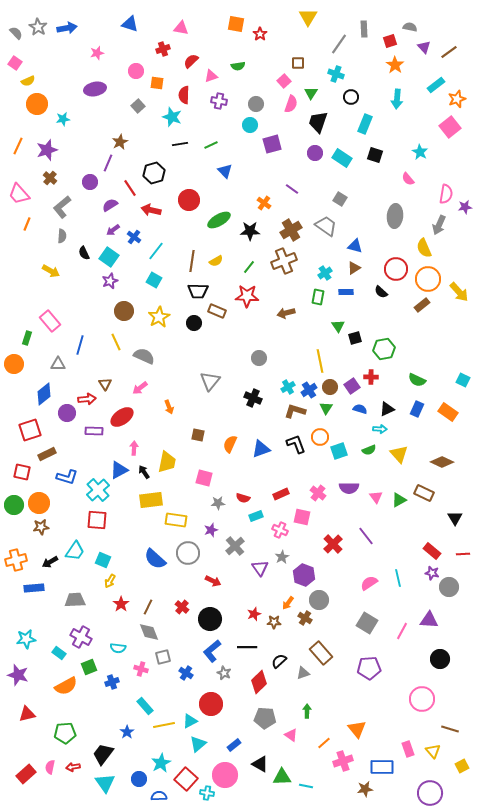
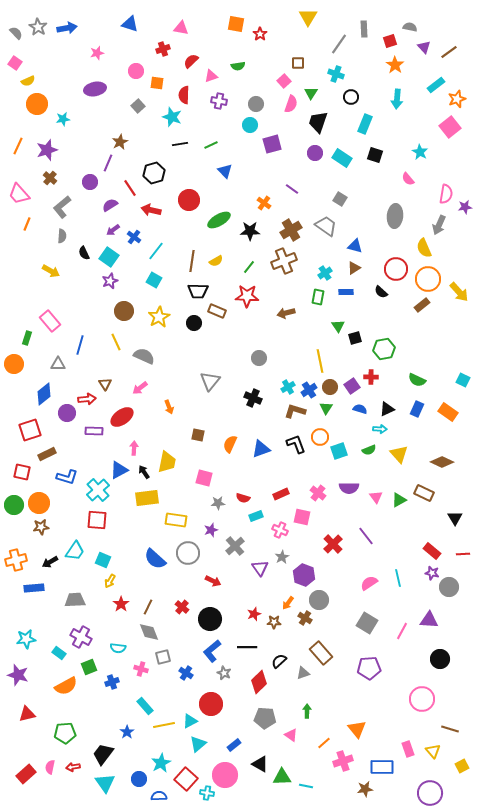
yellow rectangle at (151, 500): moved 4 px left, 2 px up
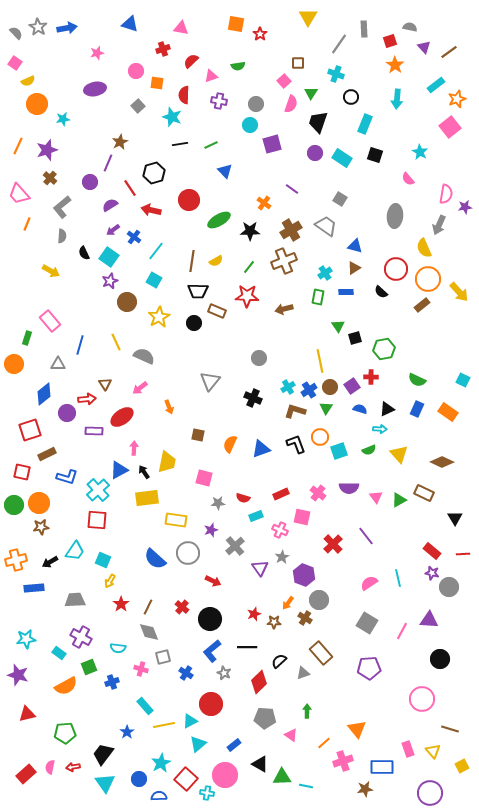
brown circle at (124, 311): moved 3 px right, 9 px up
brown arrow at (286, 313): moved 2 px left, 4 px up
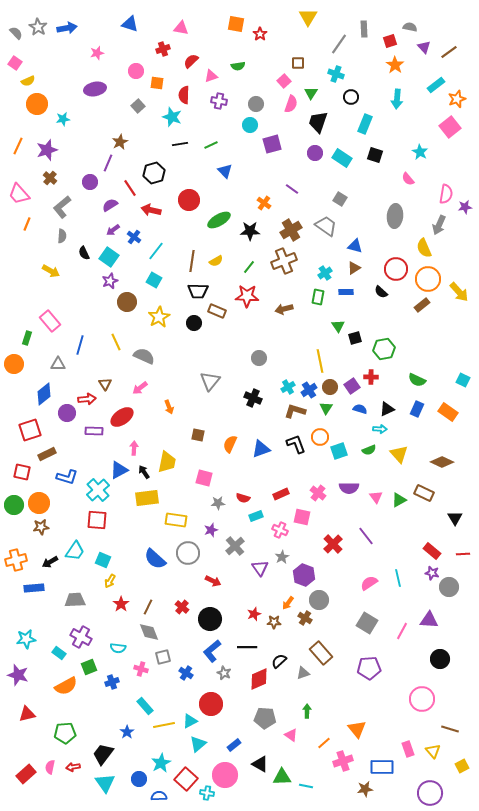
red diamond at (259, 682): moved 3 px up; rotated 20 degrees clockwise
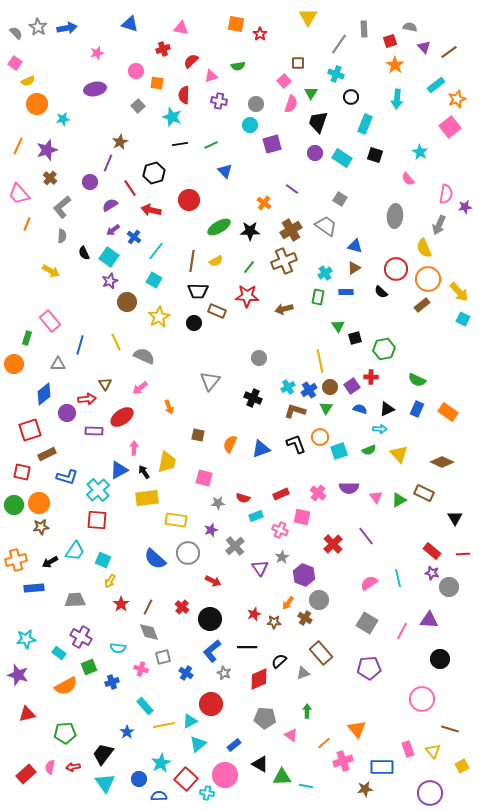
green ellipse at (219, 220): moved 7 px down
cyan square at (463, 380): moved 61 px up
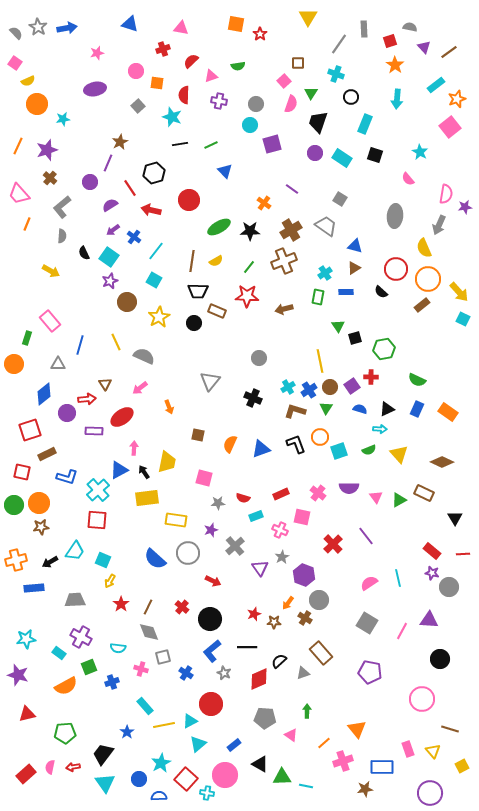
purple pentagon at (369, 668): moved 1 px right, 4 px down; rotated 15 degrees clockwise
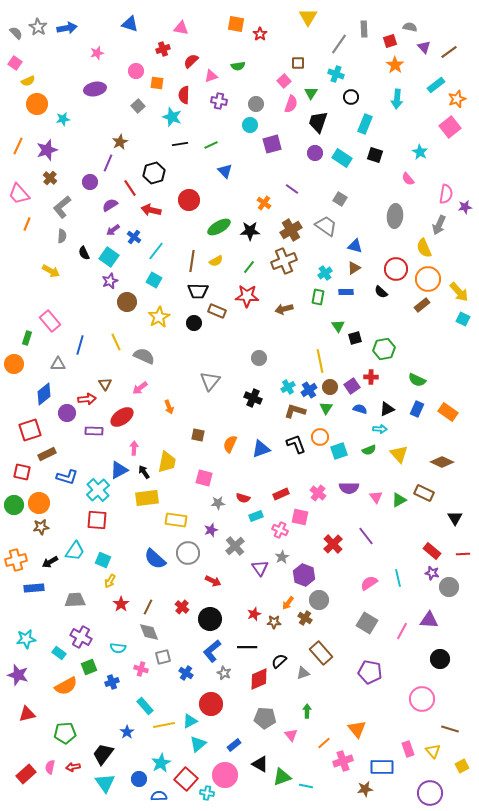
pink square at (302, 517): moved 2 px left
pink triangle at (291, 735): rotated 16 degrees clockwise
green triangle at (282, 777): rotated 18 degrees counterclockwise
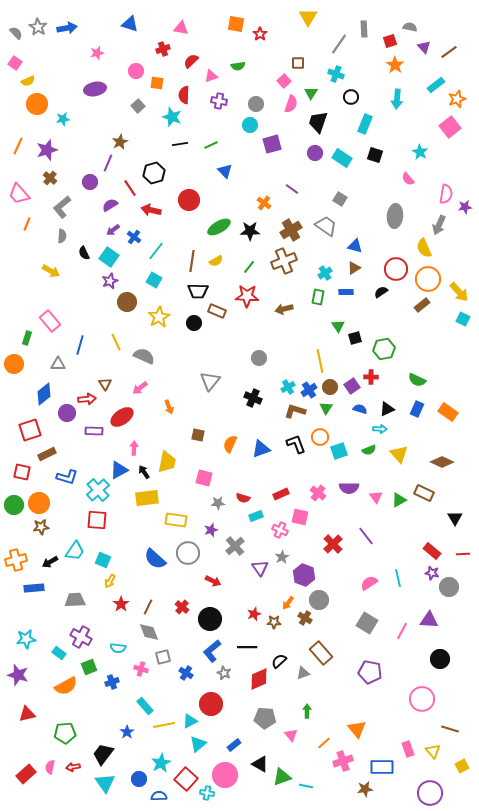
black semicircle at (381, 292): rotated 104 degrees clockwise
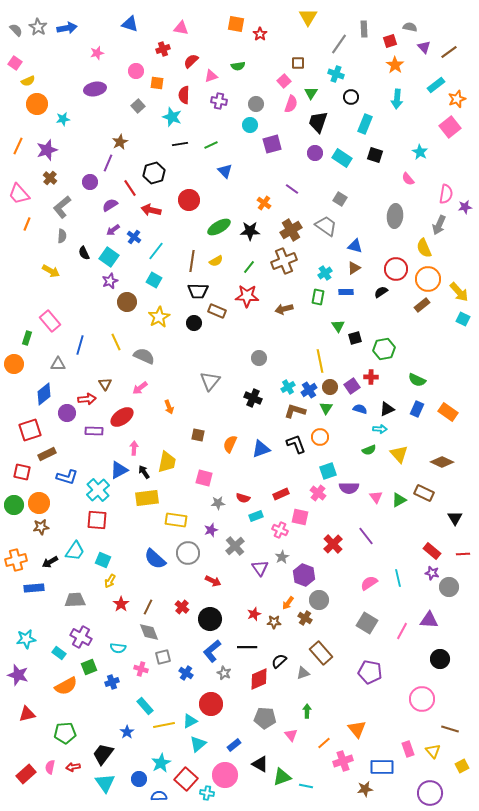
gray semicircle at (16, 33): moved 3 px up
cyan square at (339, 451): moved 11 px left, 20 px down
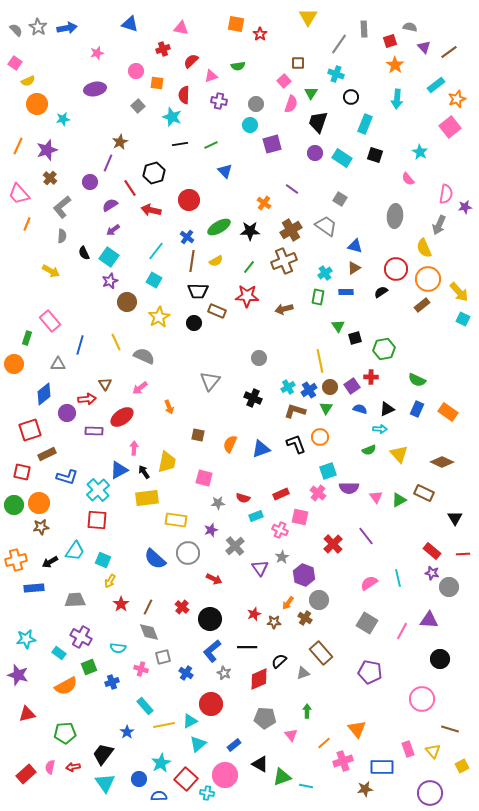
blue cross at (134, 237): moved 53 px right
red arrow at (213, 581): moved 1 px right, 2 px up
